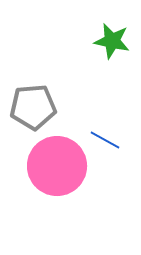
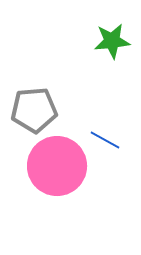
green star: rotated 18 degrees counterclockwise
gray pentagon: moved 1 px right, 3 px down
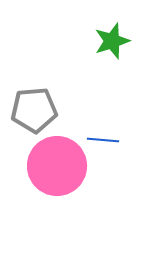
green star: rotated 12 degrees counterclockwise
blue line: moved 2 px left; rotated 24 degrees counterclockwise
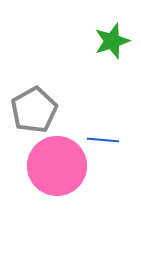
gray pentagon: rotated 24 degrees counterclockwise
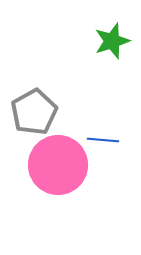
gray pentagon: moved 2 px down
pink circle: moved 1 px right, 1 px up
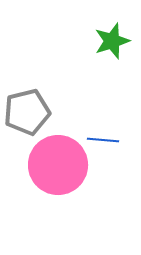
gray pentagon: moved 7 px left; rotated 15 degrees clockwise
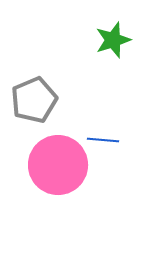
green star: moved 1 px right, 1 px up
gray pentagon: moved 7 px right, 12 px up; rotated 9 degrees counterclockwise
